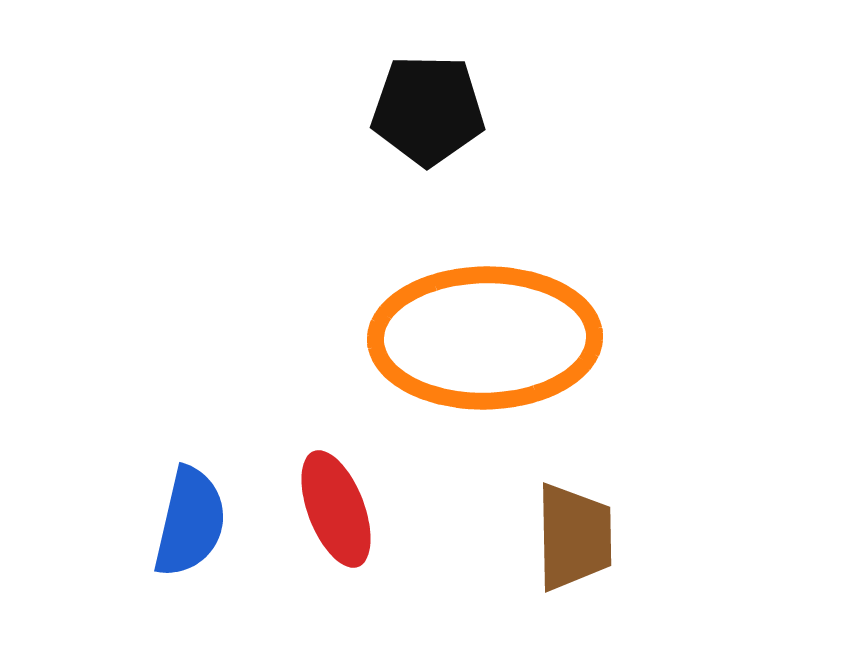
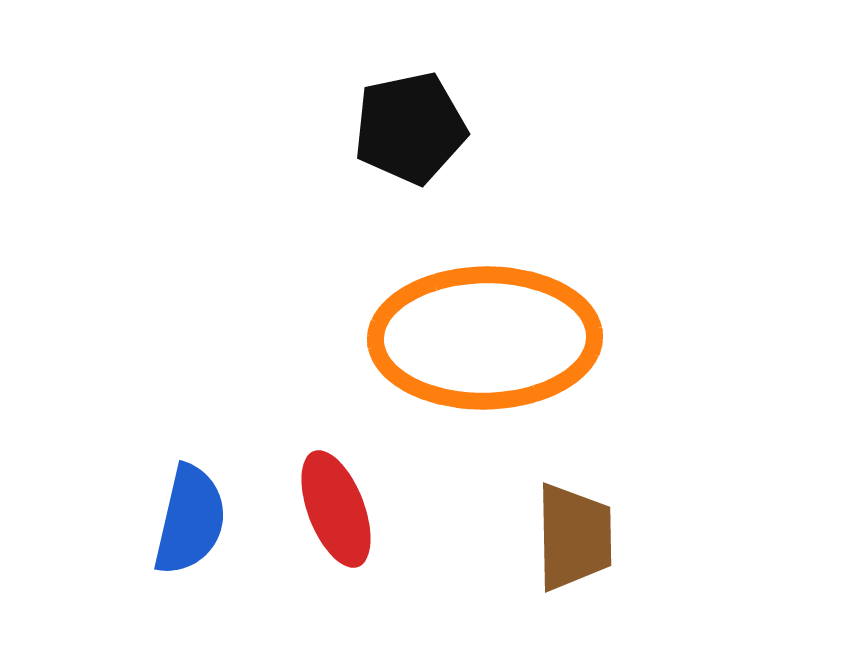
black pentagon: moved 18 px left, 18 px down; rotated 13 degrees counterclockwise
blue semicircle: moved 2 px up
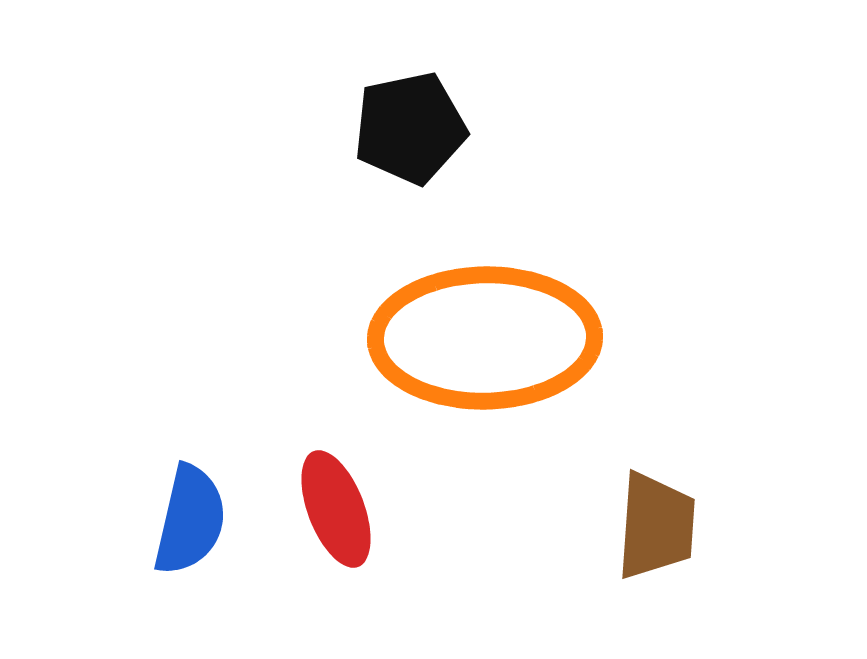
brown trapezoid: moved 82 px right, 11 px up; rotated 5 degrees clockwise
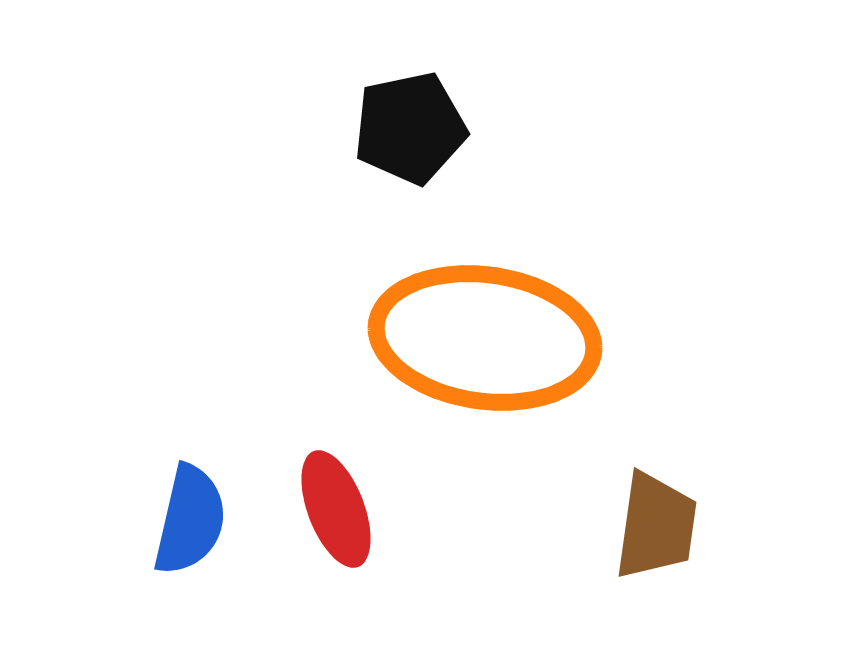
orange ellipse: rotated 9 degrees clockwise
brown trapezoid: rotated 4 degrees clockwise
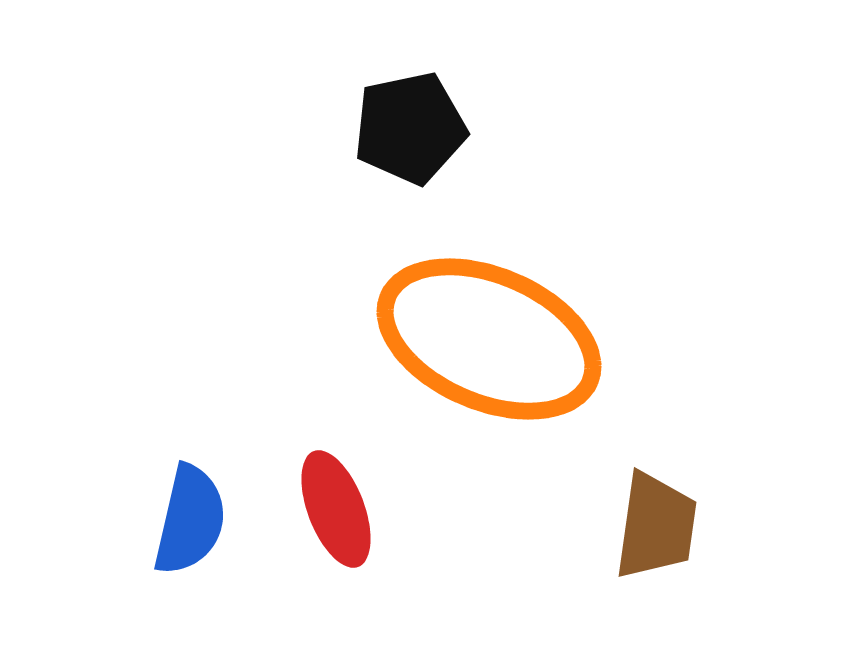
orange ellipse: moved 4 px right, 1 px down; rotated 15 degrees clockwise
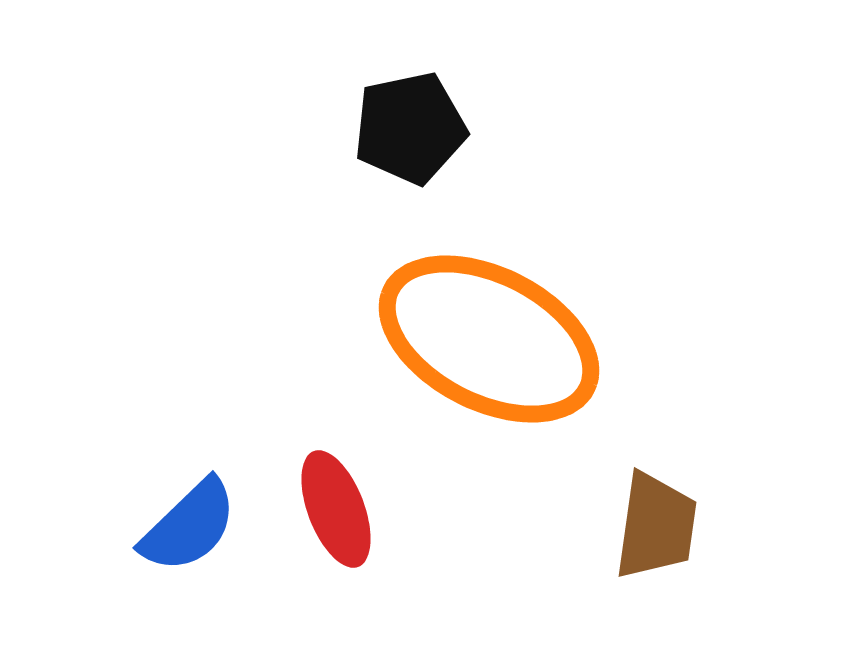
orange ellipse: rotated 4 degrees clockwise
blue semicircle: moved 1 px left, 6 px down; rotated 33 degrees clockwise
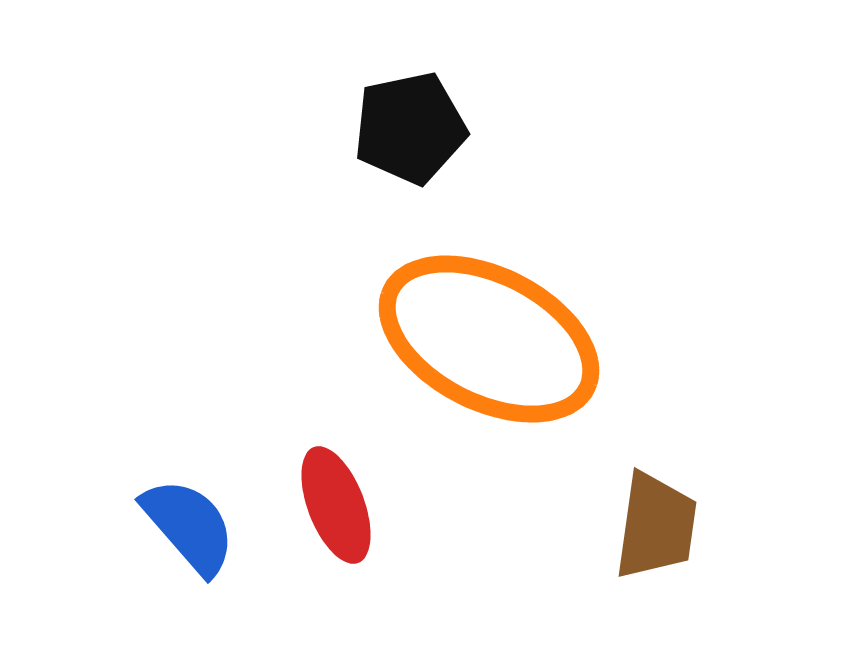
red ellipse: moved 4 px up
blue semicircle: rotated 87 degrees counterclockwise
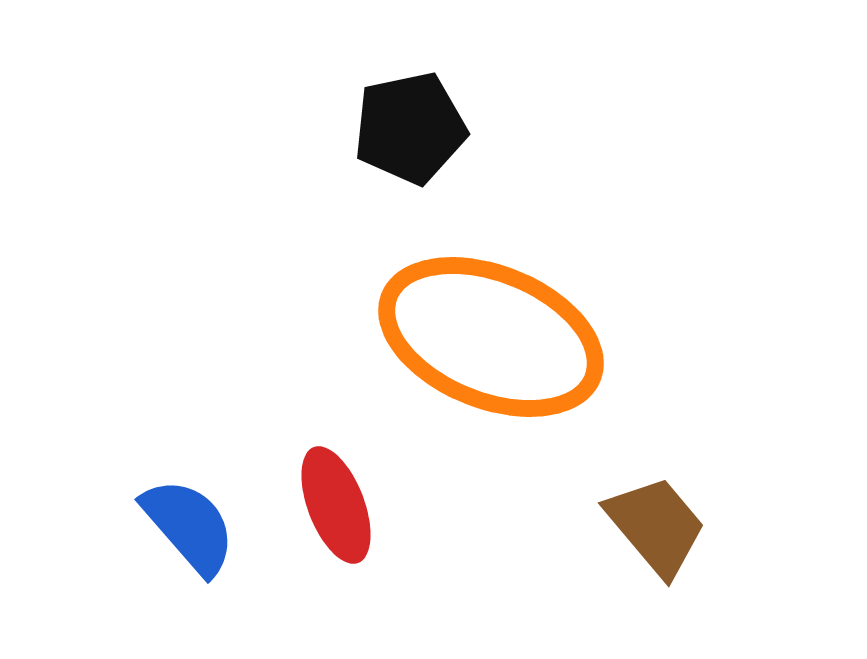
orange ellipse: moved 2 px right, 2 px up; rotated 5 degrees counterclockwise
brown trapezoid: rotated 48 degrees counterclockwise
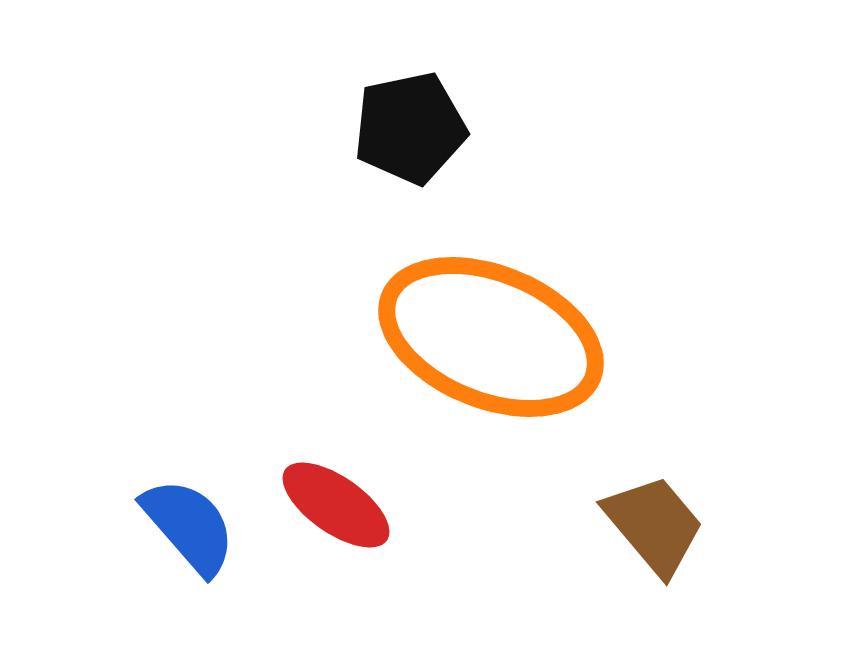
red ellipse: rotated 34 degrees counterclockwise
brown trapezoid: moved 2 px left, 1 px up
